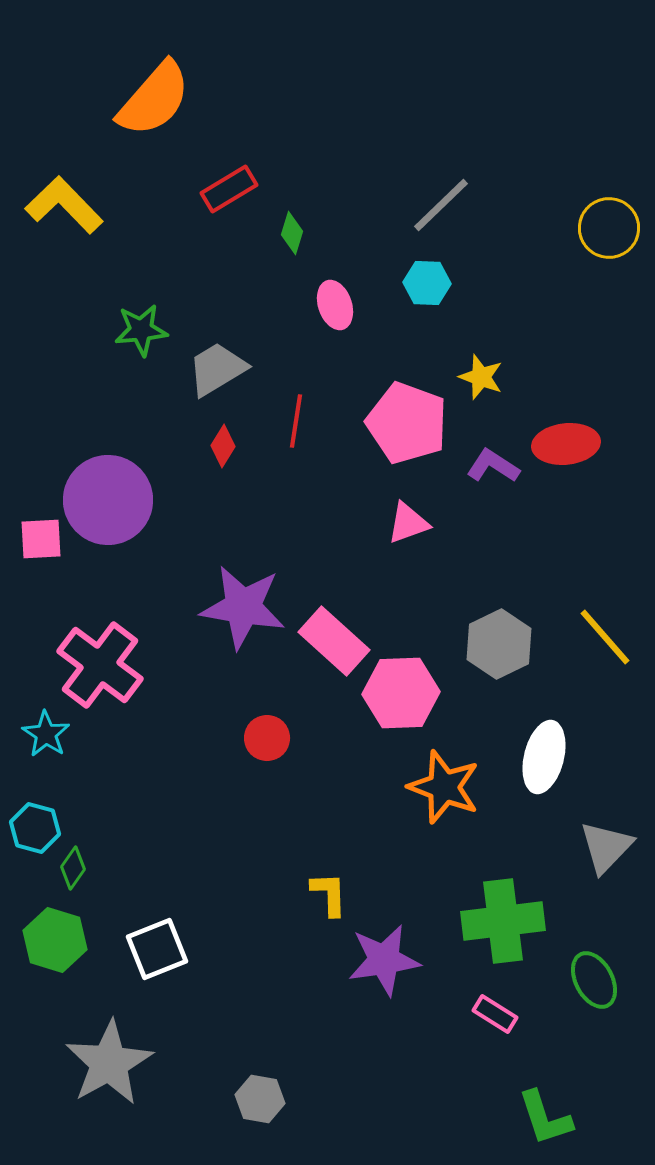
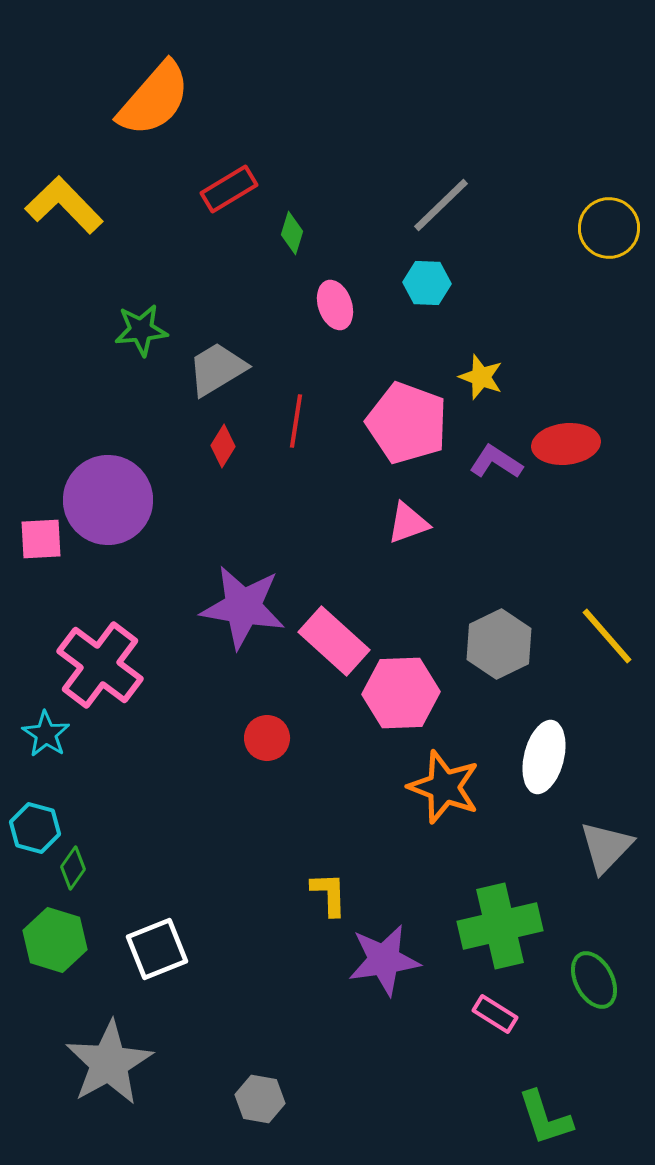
purple L-shape at (493, 466): moved 3 px right, 4 px up
yellow line at (605, 637): moved 2 px right, 1 px up
green cross at (503, 921): moved 3 px left, 5 px down; rotated 6 degrees counterclockwise
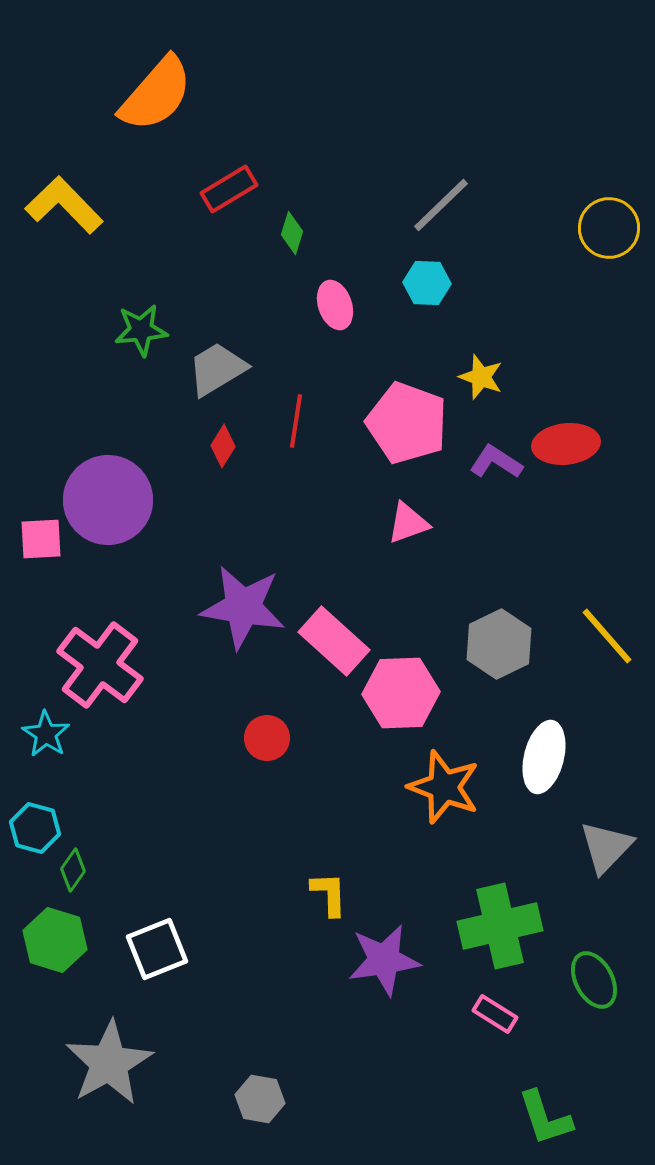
orange semicircle at (154, 99): moved 2 px right, 5 px up
green diamond at (73, 868): moved 2 px down
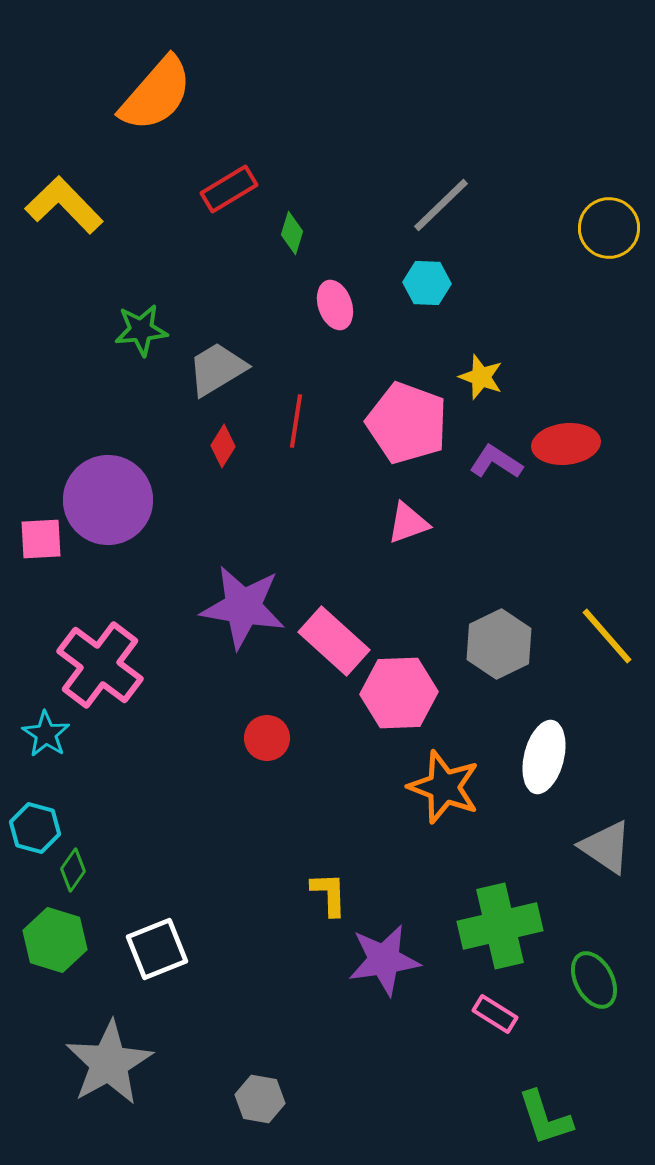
pink hexagon at (401, 693): moved 2 px left
gray triangle at (606, 847): rotated 40 degrees counterclockwise
